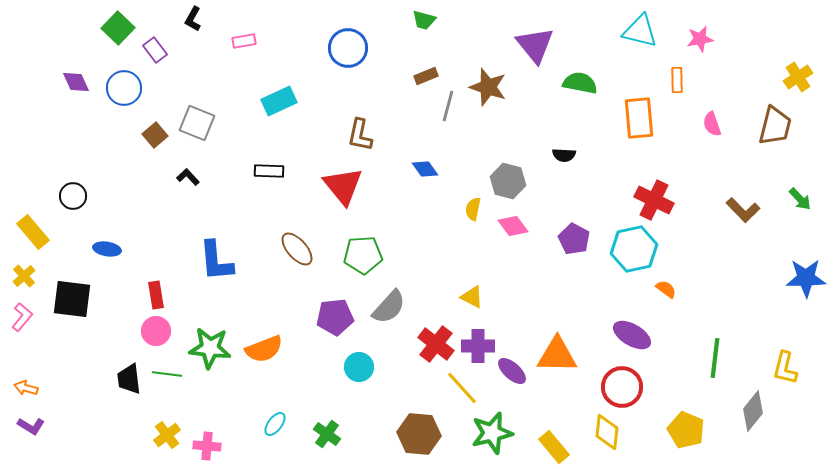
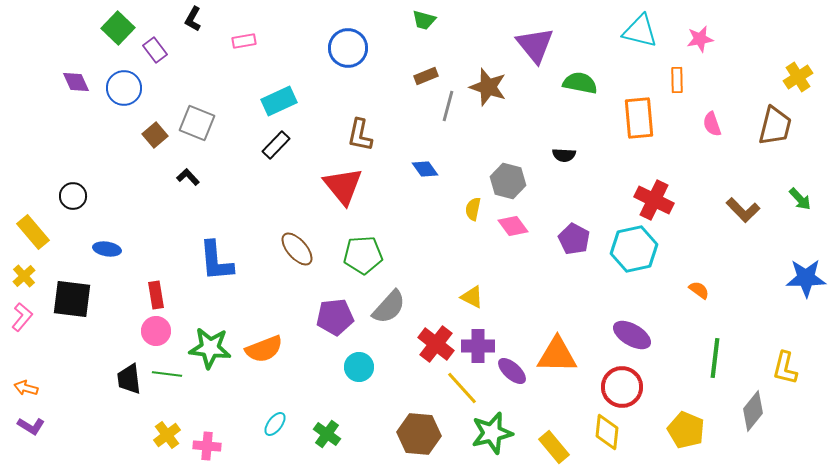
black rectangle at (269, 171): moved 7 px right, 26 px up; rotated 48 degrees counterclockwise
orange semicircle at (666, 289): moved 33 px right, 1 px down
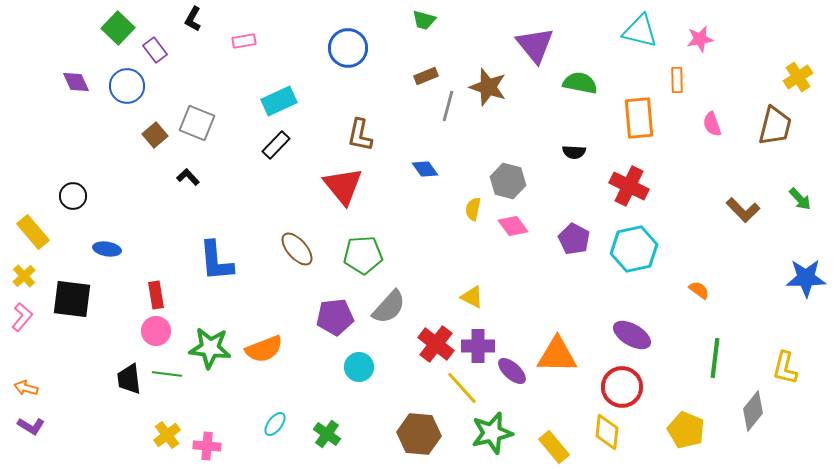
blue circle at (124, 88): moved 3 px right, 2 px up
black semicircle at (564, 155): moved 10 px right, 3 px up
red cross at (654, 200): moved 25 px left, 14 px up
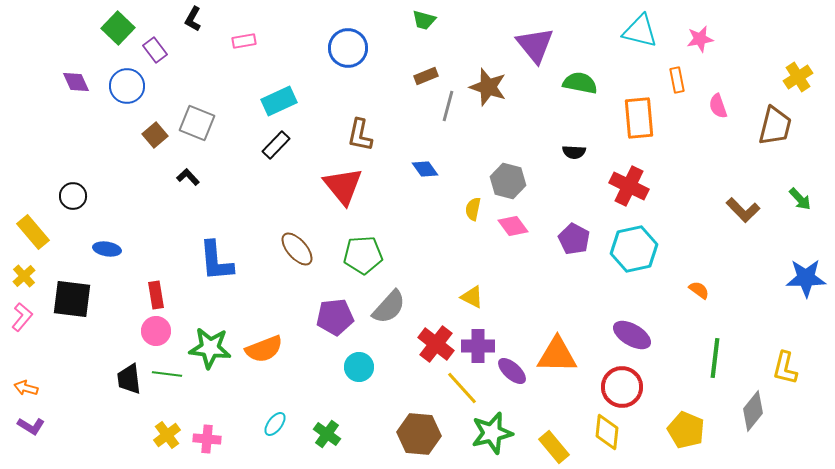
orange rectangle at (677, 80): rotated 10 degrees counterclockwise
pink semicircle at (712, 124): moved 6 px right, 18 px up
pink cross at (207, 446): moved 7 px up
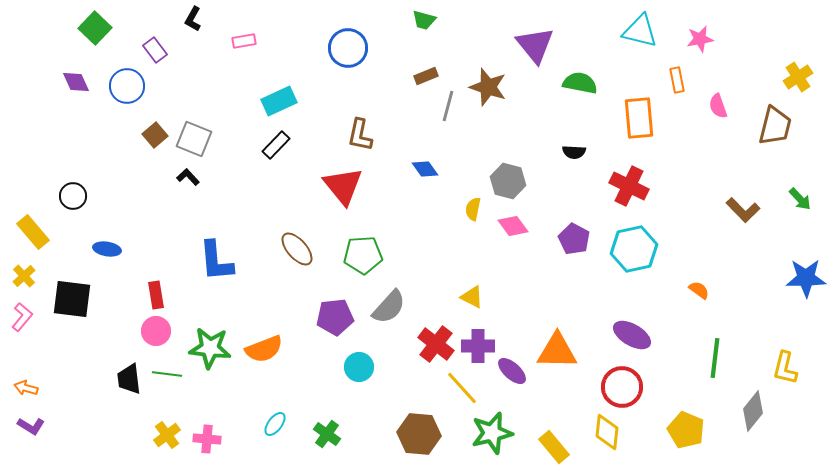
green square at (118, 28): moved 23 px left
gray square at (197, 123): moved 3 px left, 16 px down
orange triangle at (557, 355): moved 4 px up
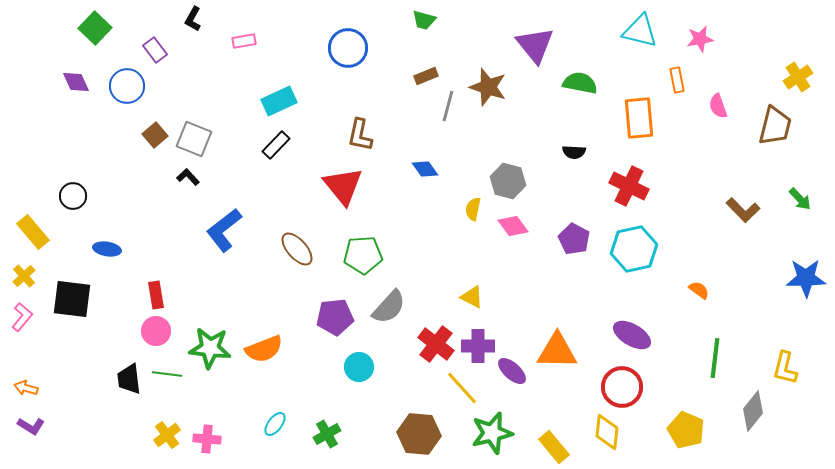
blue L-shape at (216, 261): moved 8 px right, 31 px up; rotated 57 degrees clockwise
green cross at (327, 434): rotated 24 degrees clockwise
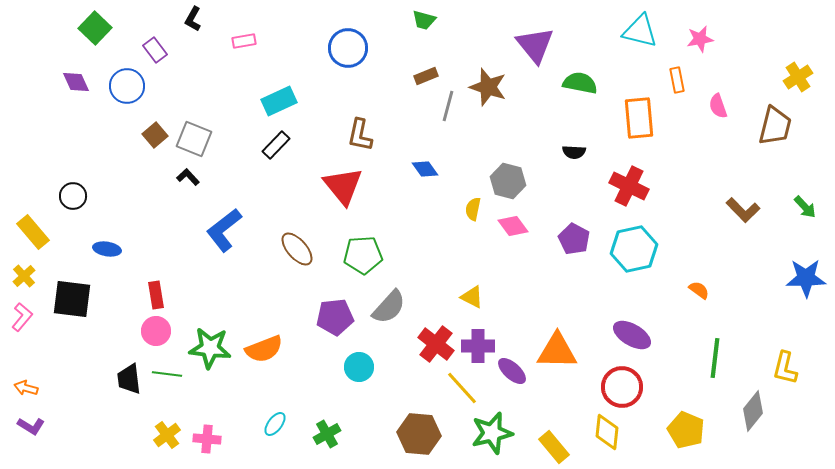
green arrow at (800, 199): moved 5 px right, 8 px down
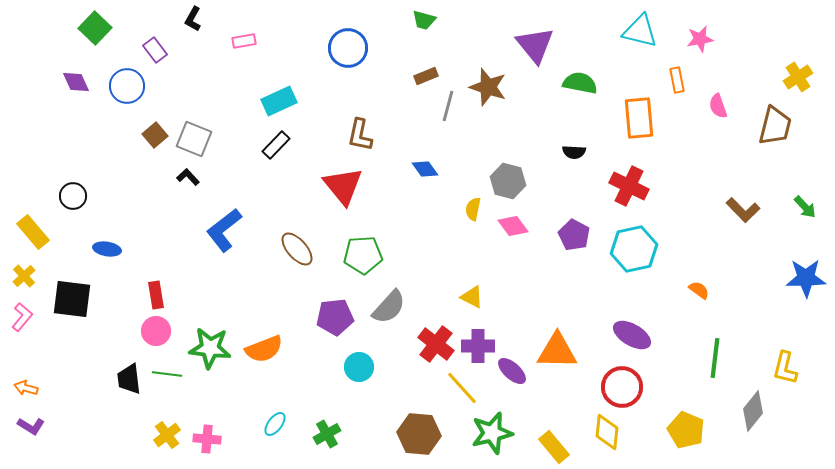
purple pentagon at (574, 239): moved 4 px up
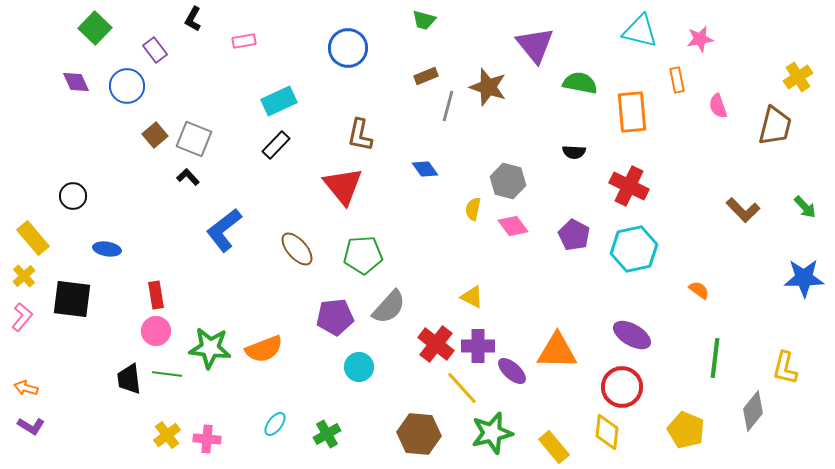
orange rectangle at (639, 118): moved 7 px left, 6 px up
yellow rectangle at (33, 232): moved 6 px down
blue star at (806, 278): moved 2 px left
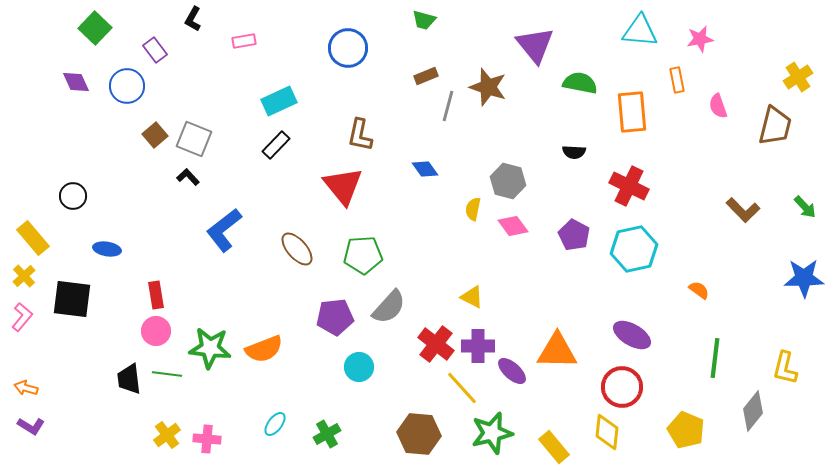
cyan triangle at (640, 31): rotated 9 degrees counterclockwise
